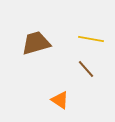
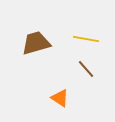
yellow line: moved 5 px left
orange triangle: moved 2 px up
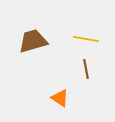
brown trapezoid: moved 3 px left, 2 px up
brown line: rotated 30 degrees clockwise
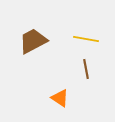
brown trapezoid: rotated 12 degrees counterclockwise
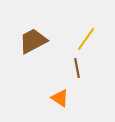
yellow line: rotated 65 degrees counterclockwise
brown line: moved 9 px left, 1 px up
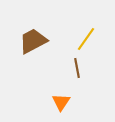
orange triangle: moved 1 px right, 4 px down; rotated 30 degrees clockwise
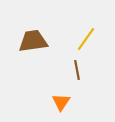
brown trapezoid: rotated 20 degrees clockwise
brown line: moved 2 px down
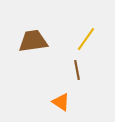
orange triangle: rotated 30 degrees counterclockwise
